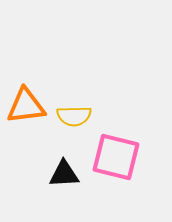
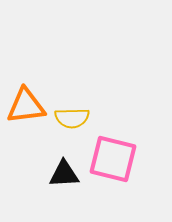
yellow semicircle: moved 2 px left, 2 px down
pink square: moved 3 px left, 2 px down
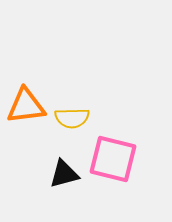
black triangle: rotated 12 degrees counterclockwise
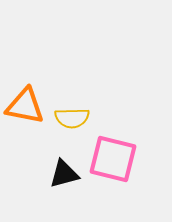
orange triangle: moved 1 px left; rotated 18 degrees clockwise
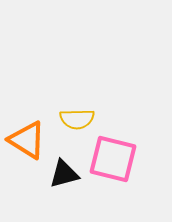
orange triangle: moved 2 px right, 34 px down; rotated 21 degrees clockwise
yellow semicircle: moved 5 px right, 1 px down
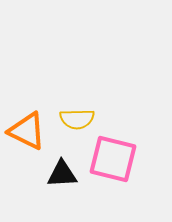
orange triangle: moved 9 px up; rotated 6 degrees counterclockwise
black triangle: moved 2 px left; rotated 12 degrees clockwise
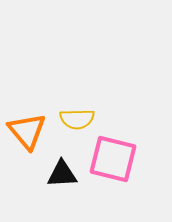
orange triangle: rotated 24 degrees clockwise
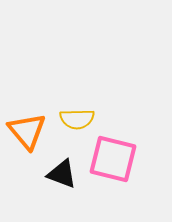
black triangle: rotated 24 degrees clockwise
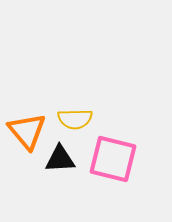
yellow semicircle: moved 2 px left
black triangle: moved 2 px left, 15 px up; rotated 24 degrees counterclockwise
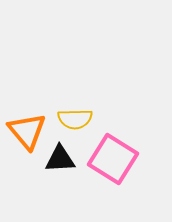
pink square: rotated 18 degrees clockwise
